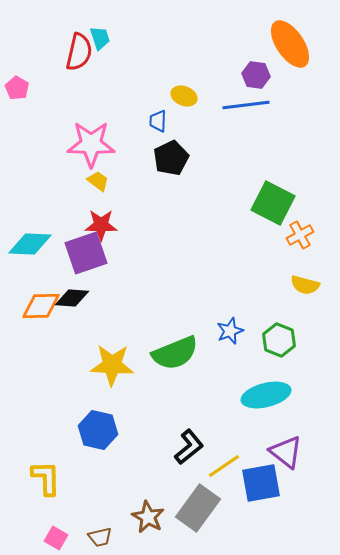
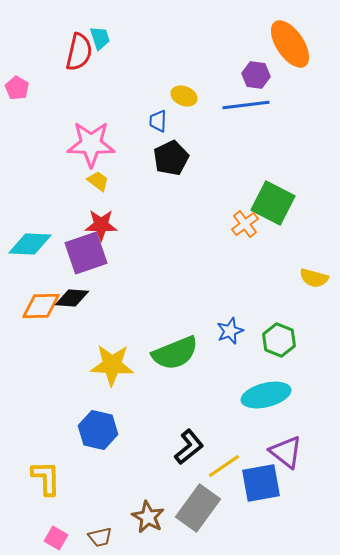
orange cross: moved 55 px left, 11 px up; rotated 8 degrees counterclockwise
yellow semicircle: moved 9 px right, 7 px up
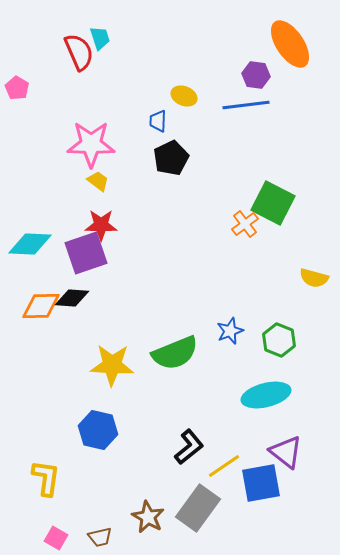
red semicircle: rotated 36 degrees counterclockwise
yellow L-shape: rotated 9 degrees clockwise
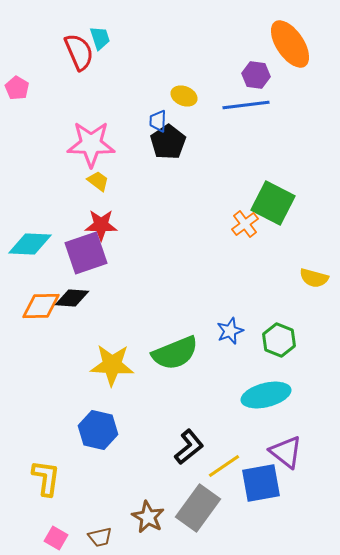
black pentagon: moved 3 px left, 16 px up; rotated 8 degrees counterclockwise
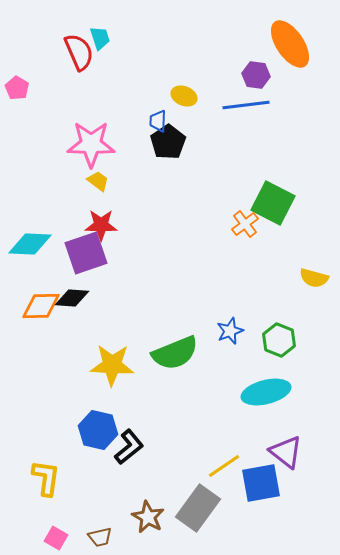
cyan ellipse: moved 3 px up
black L-shape: moved 60 px left
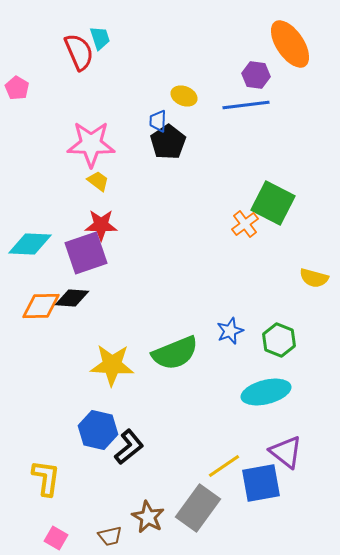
brown trapezoid: moved 10 px right, 1 px up
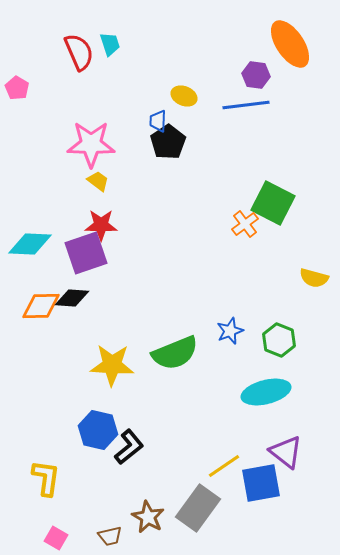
cyan trapezoid: moved 10 px right, 6 px down
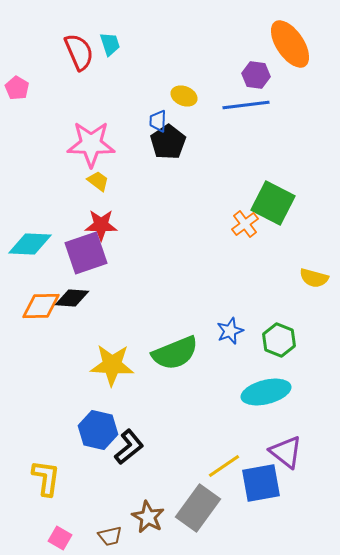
pink square: moved 4 px right
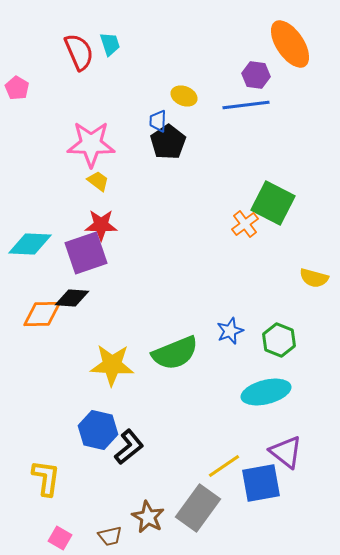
orange diamond: moved 1 px right, 8 px down
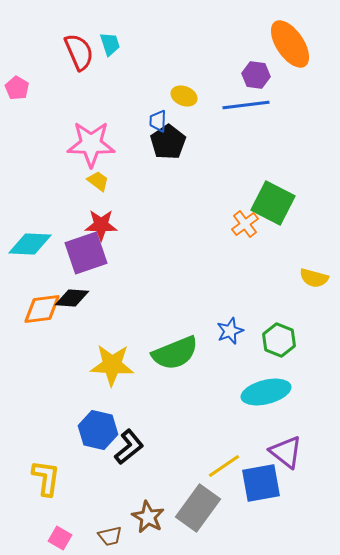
orange diamond: moved 5 px up; rotated 6 degrees counterclockwise
